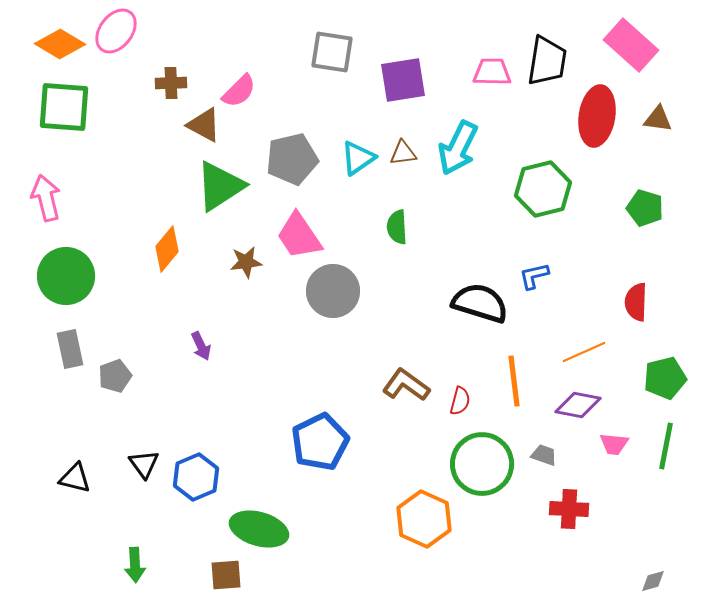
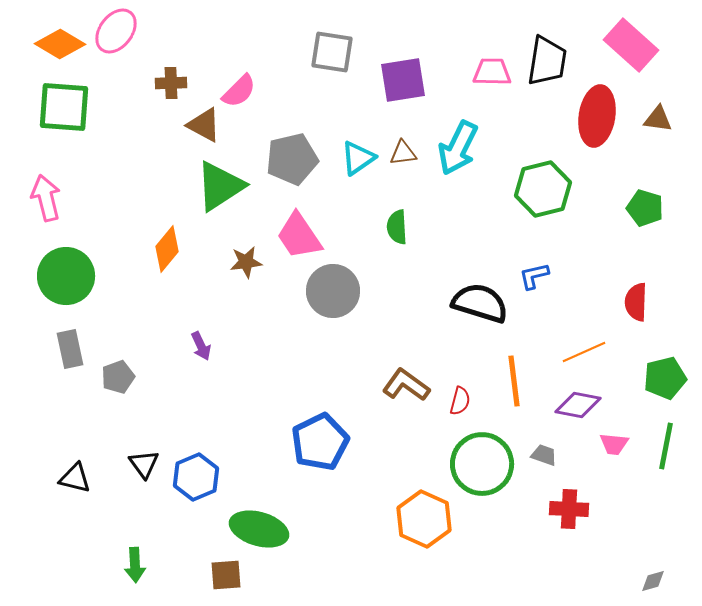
gray pentagon at (115, 376): moved 3 px right, 1 px down
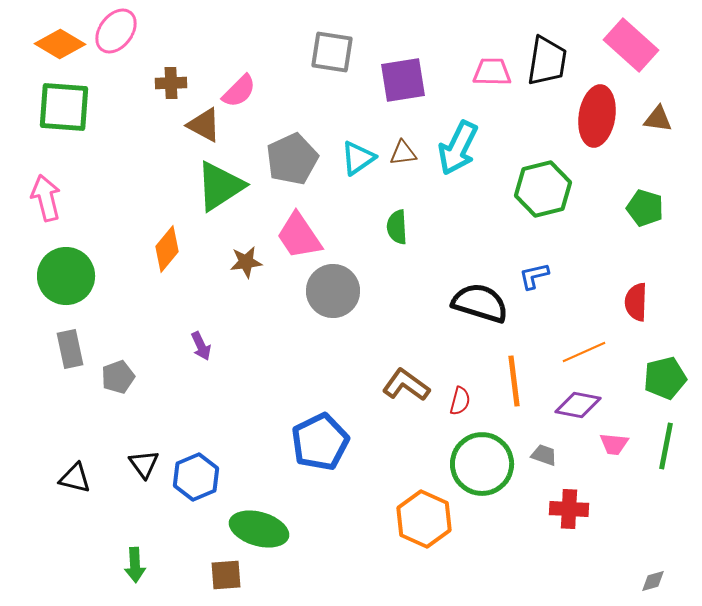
gray pentagon at (292, 159): rotated 12 degrees counterclockwise
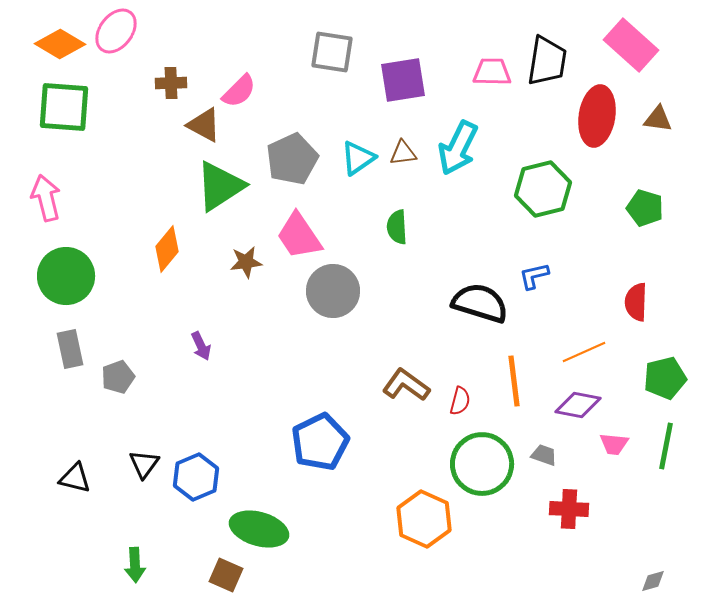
black triangle at (144, 464): rotated 12 degrees clockwise
brown square at (226, 575): rotated 28 degrees clockwise
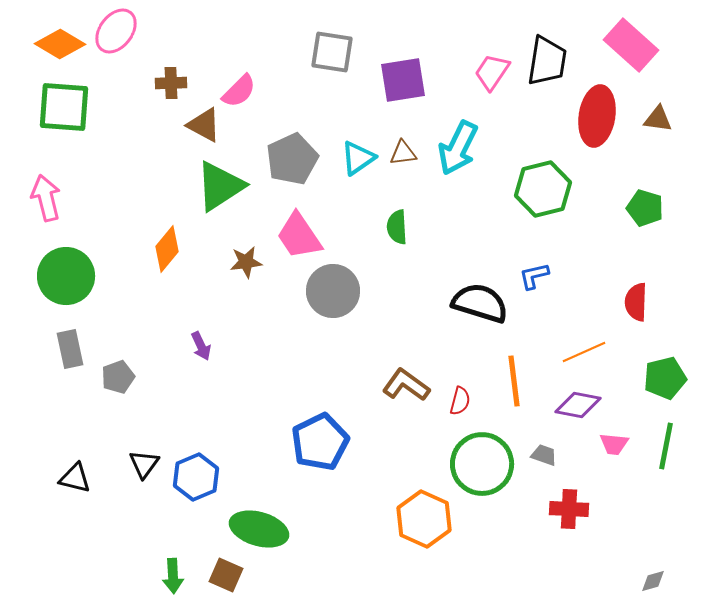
pink trapezoid at (492, 72): rotated 57 degrees counterclockwise
green arrow at (135, 565): moved 38 px right, 11 px down
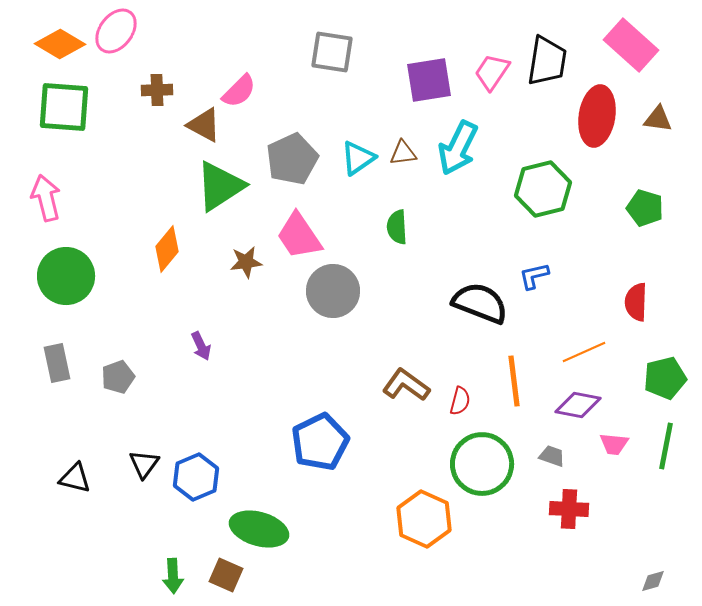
purple square at (403, 80): moved 26 px right
brown cross at (171, 83): moved 14 px left, 7 px down
black semicircle at (480, 303): rotated 4 degrees clockwise
gray rectangle at (70, 349): moved 13 px left, 14 px down
gray trapezoid at (544, 455): moved 8 px right, 1 px down
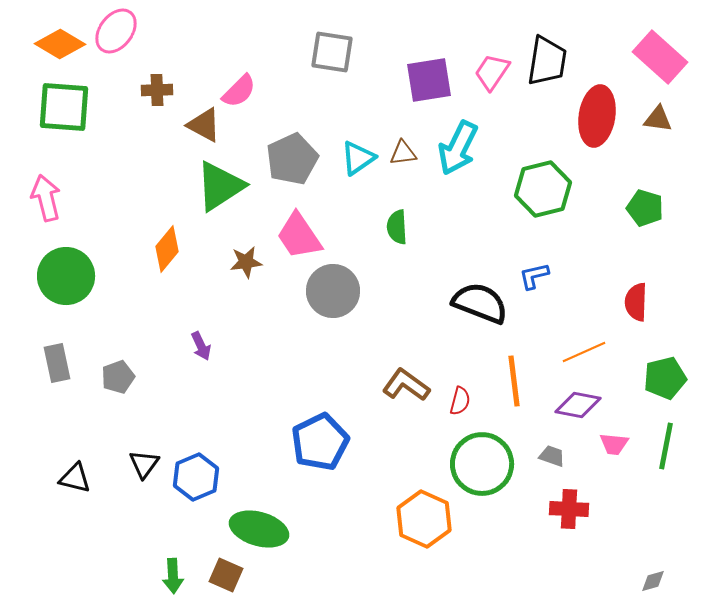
pink rectangle at (631, 45): moved 29 px right, 12 px down
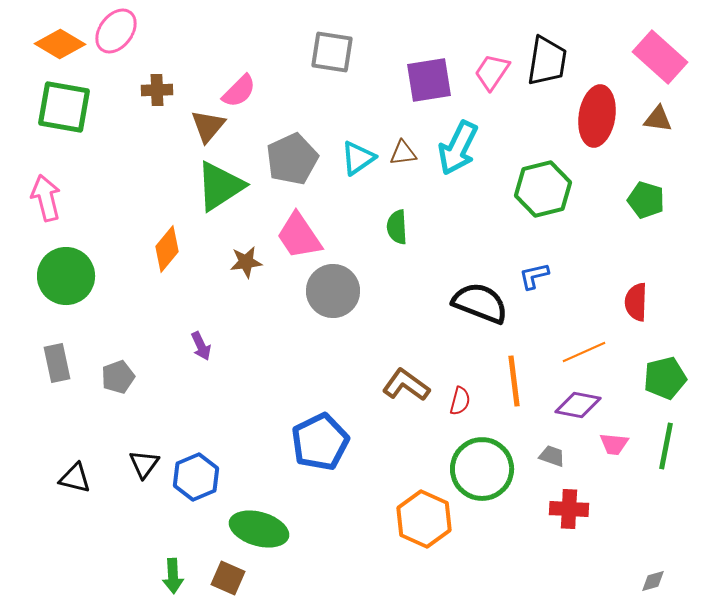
green square at (64, 107): rotated 6 degrees clockwise
brown triangle at (204, 125): moved 4 px right, 1 px down; rotated 42 degrees clockwise
green pentagon at (645, 208): moved 1 px right, 8 px up
green circle at (482, 464): moved 5 px down
brown square at (226, 575): moved 2 px right, 3 px down
